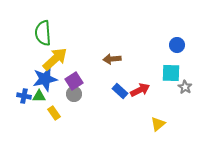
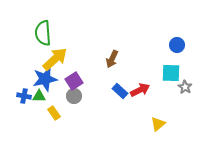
brown arrow: rotated 60 degrees counterclockwise
gray circle: moved 2 px down
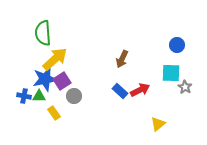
brown arrow: moved 10 px right
purple square: moved 12 px left
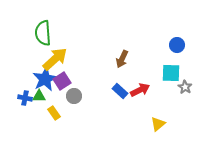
blue star: rotated 15 degrees counterclockwise
blue cross: moved 1 px right, 2 px down
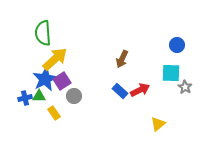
blue cross: rotated 24 degrees counterclockwise
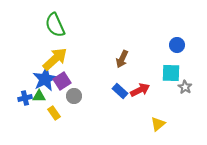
green semicircle: moved 12 px right, 8 px up; rotated 20 degrees counterclockwise
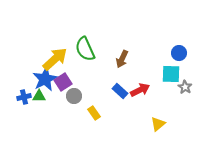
green semicircle: moved 30 px right, 24 px down
blue circle: moved 2 px right, 8 px down
cyan square: moved 1 px down
purple square: moved 1 px right, 1 px down
blue cross: moved 1 px left, 1 px up
yellow rectangle: moved 40 px right
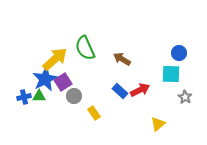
green semicircle: moved 1 px up
brown arrow: rotated 96 degrees clockwise
gray star: moved 10 px down
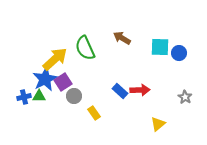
brown arrow: moved 21 px up
cyan square: moved 11 px left, 27 px up
red arrow: rotated 24 degrees clockwise
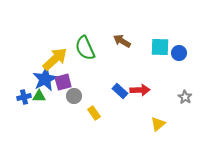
brown arrow: moved 3 px down
purple square: rotated 18 degrees clockwise
